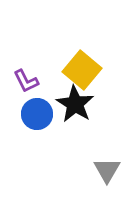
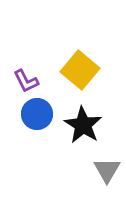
yellow square: moved 2 px left
black star: moved 8 px right, 21 px down
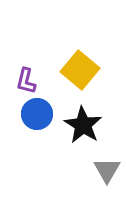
purple L-shape: rotated 40 degrees clockwise
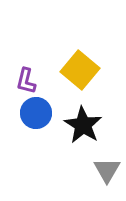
blue circle: moved 1 px left, 1 px up
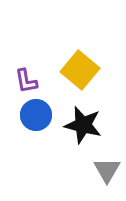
purple L-shape: rotated 24 degrees counterclockwise
blue circle: moved 2 px down
black star: rotated 18 degrees counterclockwise
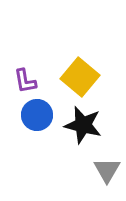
yellow square: moved 7 px down
purple L-shape: moved 1 px left
blue circle: moved 1 px right
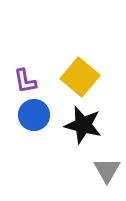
blue circle: moved 3 px left
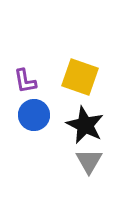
yellow square: rotated 21 degrees counterclockwise
black star: moved 2 px right; rotated 12 degrees clockwise
gray triangle: moved 18 px left, 9 px up
